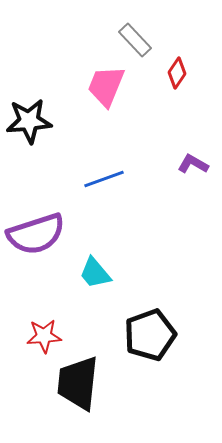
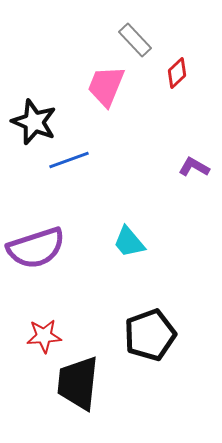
red diamond: rotated 12 degrees clockwise
black star: moved 5 px right, 1 px down; rotated 27 degrees clockwise
purple L-shape: moved 1 px right, 3 px down
blue line: moved 35 px left, 19 px up
purple semicircle: moved 14 px down
cyan trapezoid: moved 34 px right, 31 px up
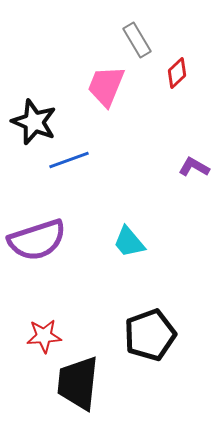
gray rectangle: moved 2 px right; rotated 12 degrees clockwise
purple semicircle: moved 1 px right, 8 px up
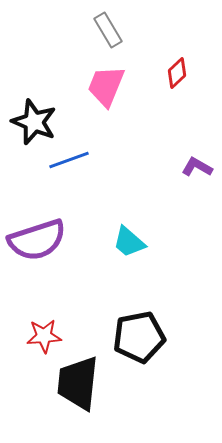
gray rectangle: moved 29 px left, 10 px up
purple L-shape: moved 3 px right
cyan trapezoid: rotated 9 degrees counterclockwise
black pentagon: moved 11 px left, 2 px down; rotated 9 degrees clockwise
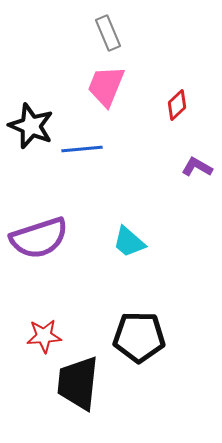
gray rectangle: moved 3 px down; rotated 8 degrees clockwise
red diamond: moved 32 px down
black star: moved 3 px left, 4 px down
blue line: moved 13 px right, 11 px up; rotated 15 degrees clockwise
purple semicircle: moved 2 px right, 2 px up
black pentagon: rotated 12 degrees clockwise
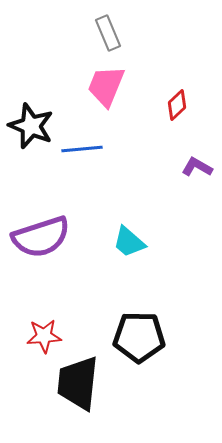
purple semicircle: moved 2 px right, 1 px up
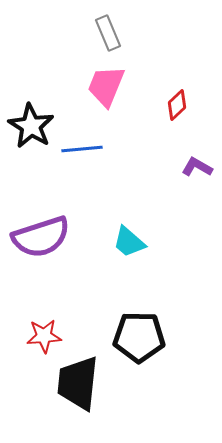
black star: rotated 9 degrees clockwise
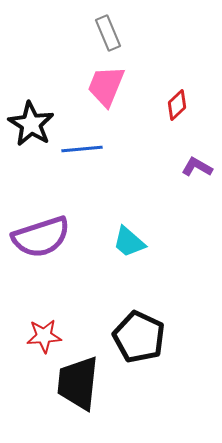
black star: moved 2 px up
black pentagon: rotated 24 degrees clockwise
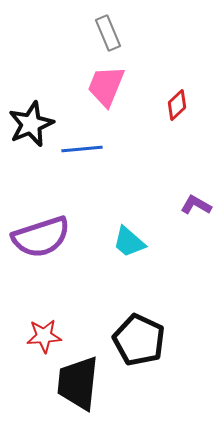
black star: rotated 18 degrees clockwise
purple L-shape: moved 1 px left, 38 px down
black pentagon: moved 3 px down
